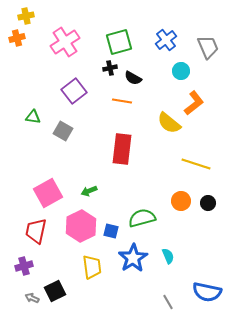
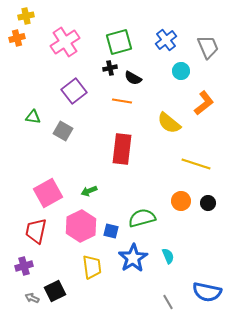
orange L-shape: moved 10 px right
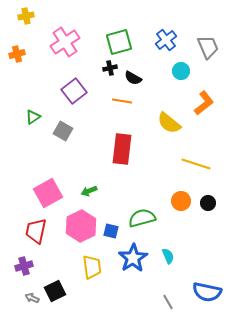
orange cross: moved 16 px down
green triangle: rotated 42 degrees counterclockwise
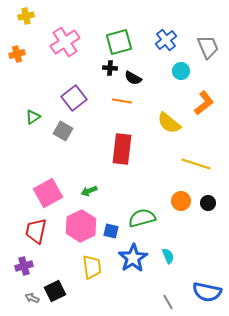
black cross: rotated 16 degrees clockwise
purple square: moved 7 px down
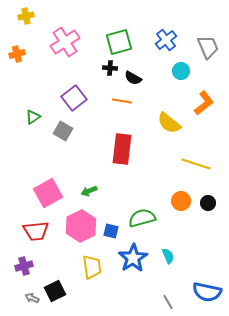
red trapezoid: rotated 108 degrees counterclockwise
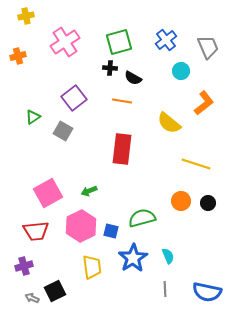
orange cross: moved 1 px right, 2 px down
gray line: moved 3 px left, 13 px up; rotated 28 degrees clockwise
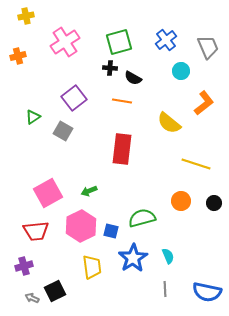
black circle: moved 6 px right
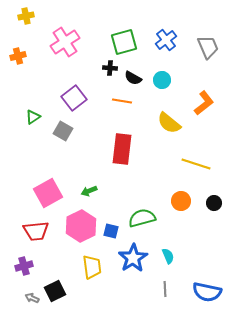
green square: moved 5 px right
cyan circle: moved 19 px left, 9 px down
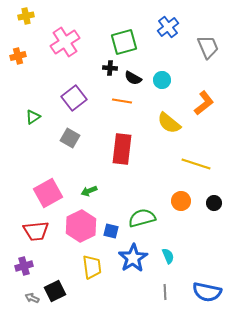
blue cross: moved 2 px right, 13 px up
gray square: moved 7 px right, 7 px down
gray line: moved 3 px down
